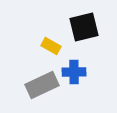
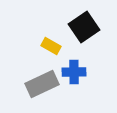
black square: rotated 20 degrees counterclockwise
gray rectangle: moved 1 px up
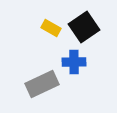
yellow rectangle: moved 18 px up
blue cross: moved 10 px up
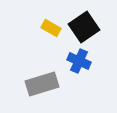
blue cross: moved 5 px right, 1 px up; rotated 25 degrees clockwise
gray rectangle: rotated 8 degrees clockwise
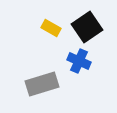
black square: moved 3 px right
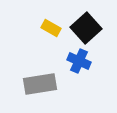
black square: moved 1 px left, 1 px down; rotated 8 degrees counterclockwise
gray rectangle: moved 2 px left; rotated 8 degrees clockwise
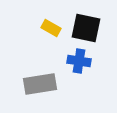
black square: rotated 36 degrees counterclockwise
blue cross: rotated 15 degrees counterclockwise
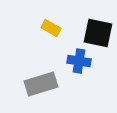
black square: moved 12 px right, 5 px down
gray rectangle: moved 1 px right; rotated 8 degrees counterclockwise
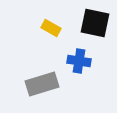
black square: moved 3 px left, 10 px up
gray rectangle: moved 1 px right
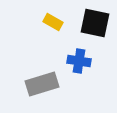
yellow rectangle: moved 2 px right, 6 px up
